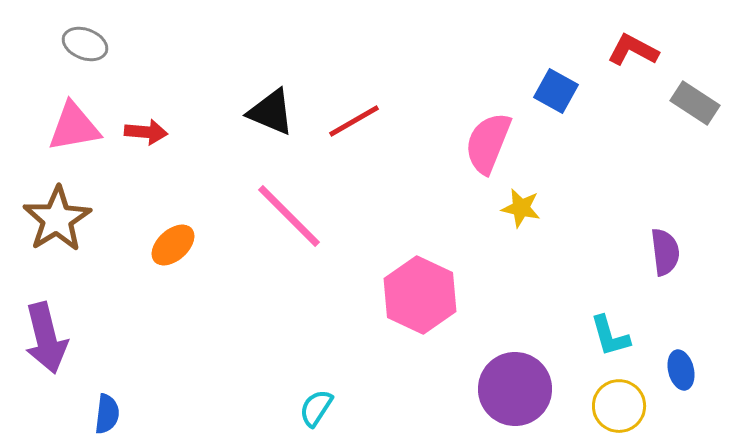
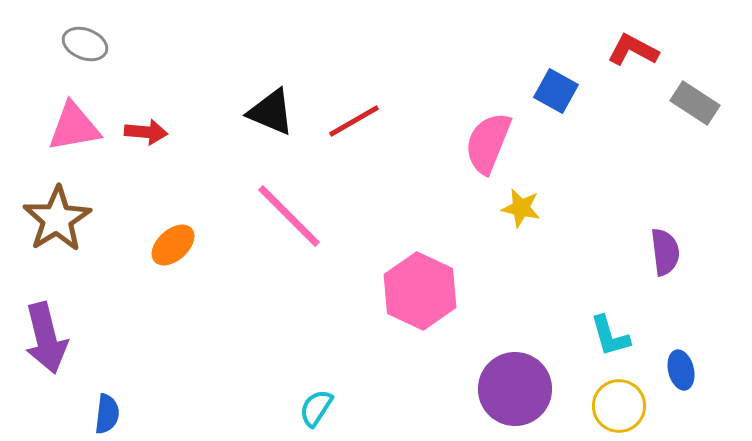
pink hexagon: moved 4 px up
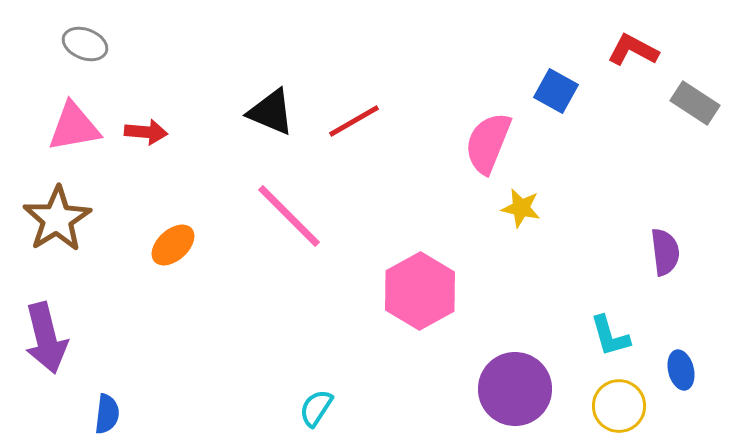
pink hexagon: rotated 6 degrees clockwise
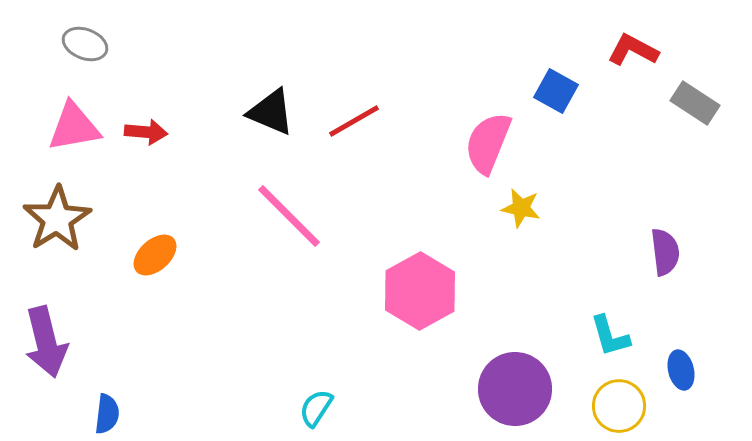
orange ellipse: moved 18 px left, 10 px down
purple arrow: moved 4 px down
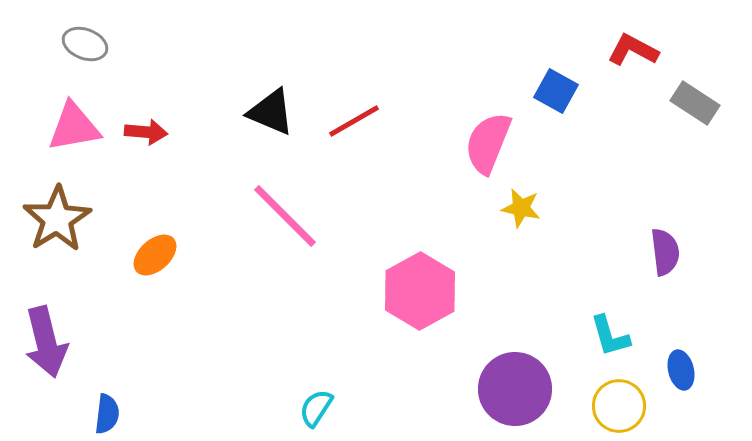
pink line: moved 4 px left
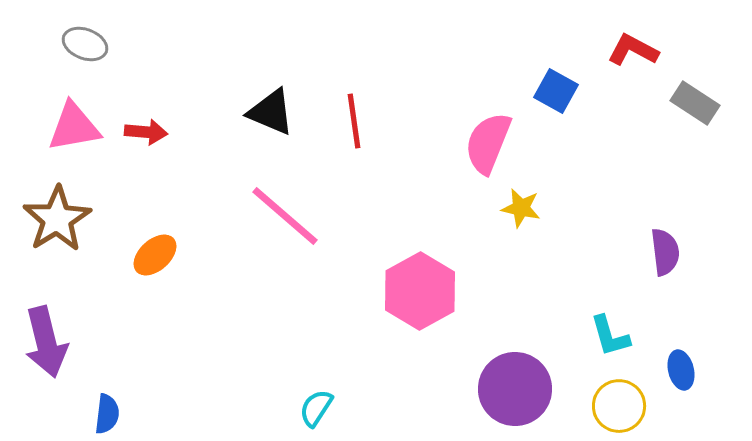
red line: rotated 68 degrees counterclockwise
pink line: rotated 4 degrees counterclockwise
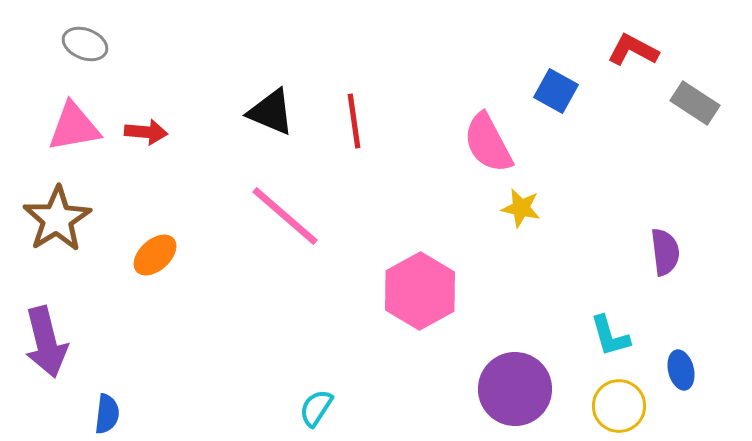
pink semicircle: rotated 50 degrees counterclockwise
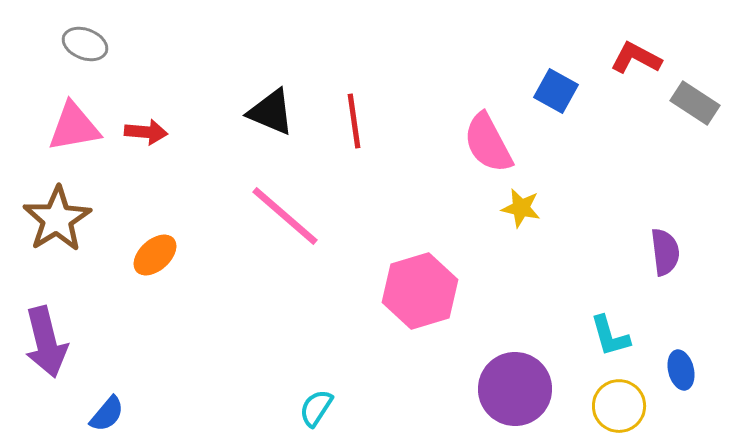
red L-shape: moved 3 px right, 8 px down
pink hexagon: rotated 12 degrees clockwise
blue semicircle: rotated 33 degrees clockwise
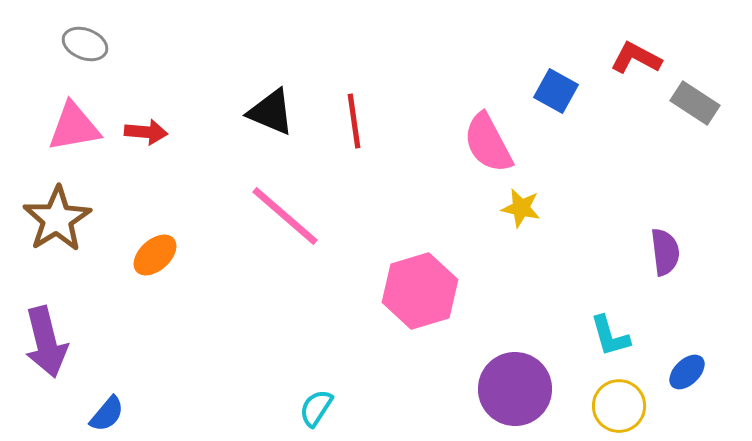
blue ellipse: moved 6 px right, 2 px down; rotated 60 degrees clockwise
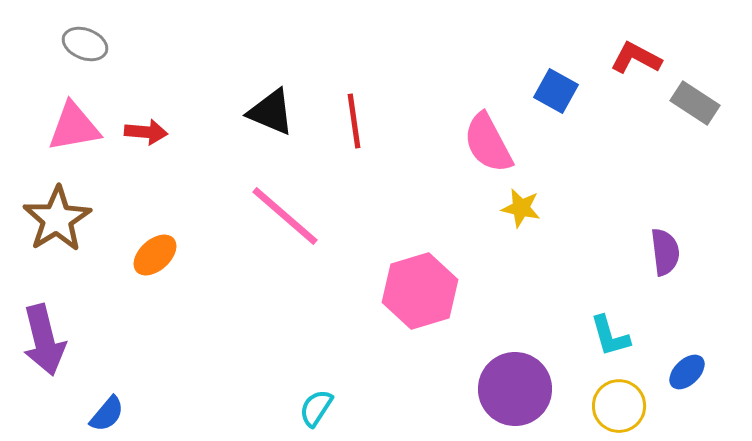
purple arrow: moved 2 px left, 2 px up
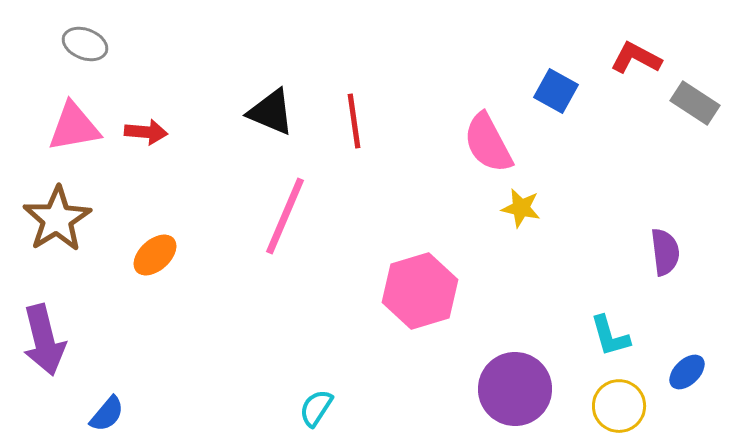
pink line: rotated 72 degrees clockwise
